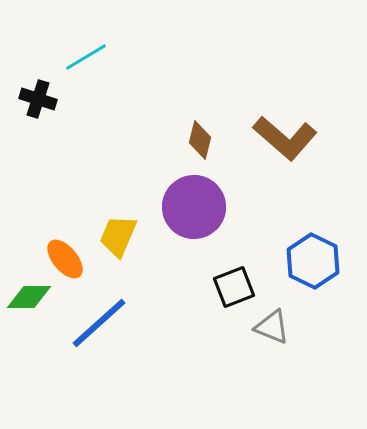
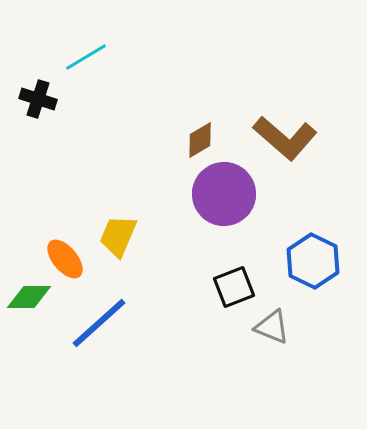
brown diamond: rotated 45 degrees clockwise
purple circle: moved 30 px right, 13 px up
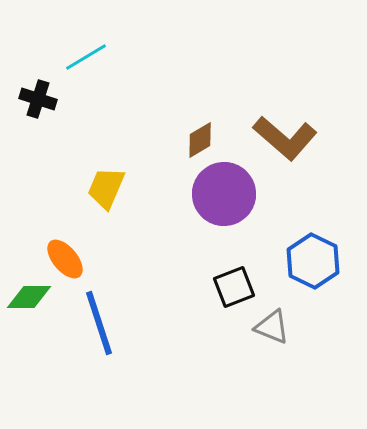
yellow trapezoid: moved 12 px left, 48 px up
blue line: rotated 66 degrees counterclockwise
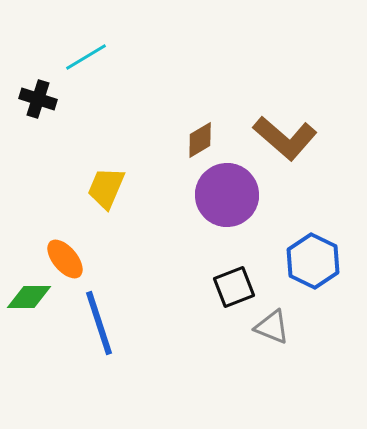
purple circle: moved 3 px right, 1 px down
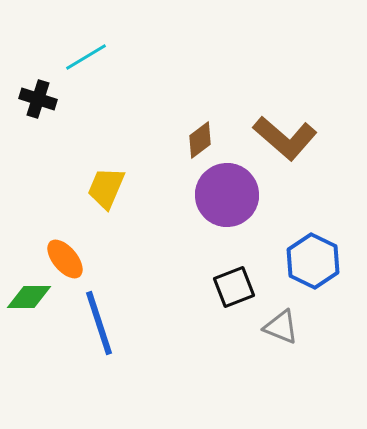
brown diamond: rotated 6 degrees counterclockwise
gray triangle: moved 9 px right
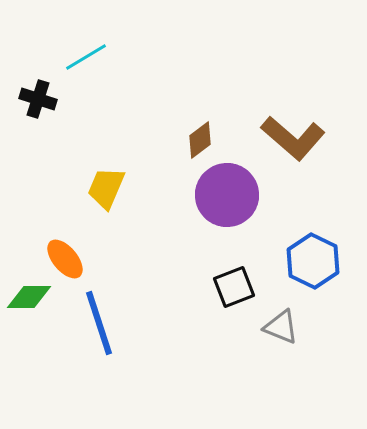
brown L-shape: moved 8 px right
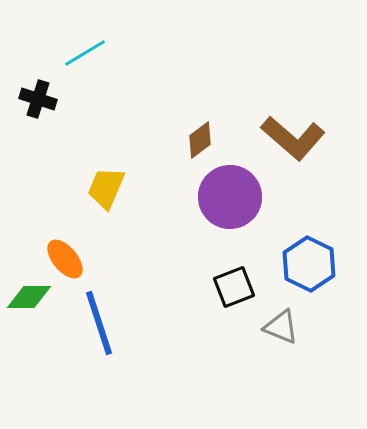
cyan line: moved 1 px left, 4 px up
purple circle: moved 3 px right, 2 px down
blue hexagon: moved 4 px left, 3 px down
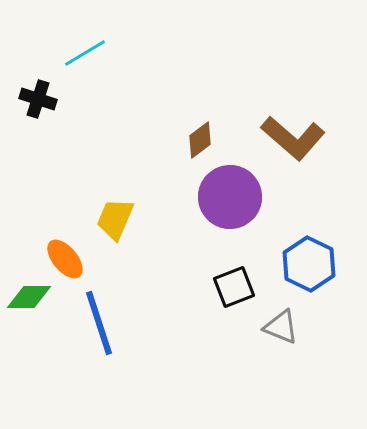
yellow trapezoid: moved 9 px right, 31 px down
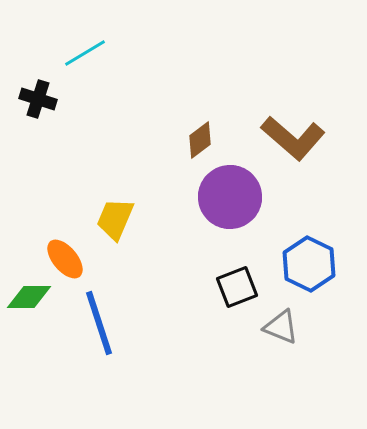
black square: moved 3 px right
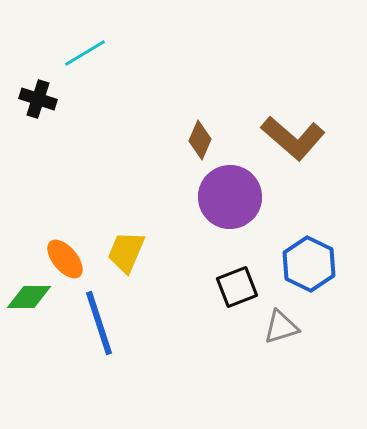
brown diamond: rotated 30 degrees counterclockwise
yellow trapezoid: moved 11 px right, 33 px down
gray triangle: rotated 39 degrees counterclockwise
